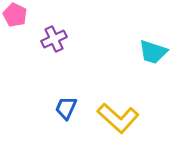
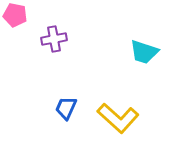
pink pentagon: rotated 15 degrees counterclockwise
purple cross: rotated 15 degrees clockwise
cyan trapezoid: moved 9 px left
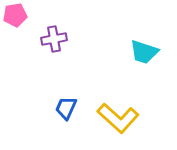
pink pentagon: rotated 20 degrees counterclockwise
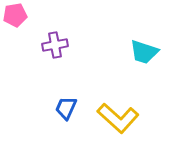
purple cross: moved 1 px right, 6 px down
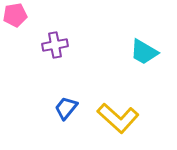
cyan trapezoid: rotated 12 degrees clockwise
blue trapezoid: rotated 15 degrees clockwise
